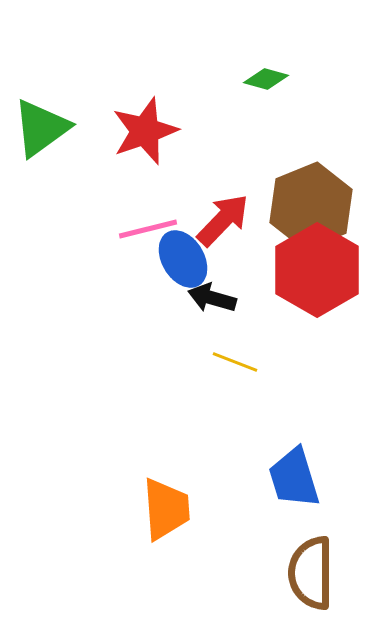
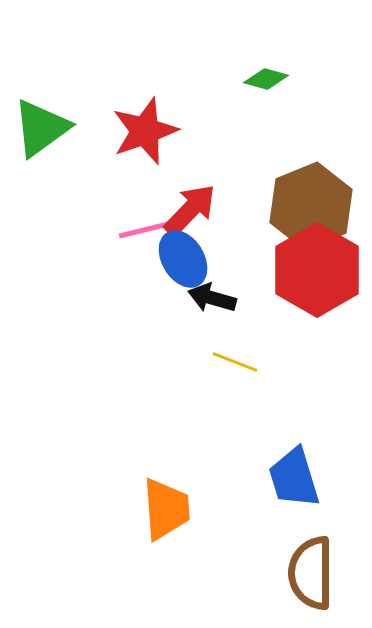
red arrow: moved 33 px left, 10 px up
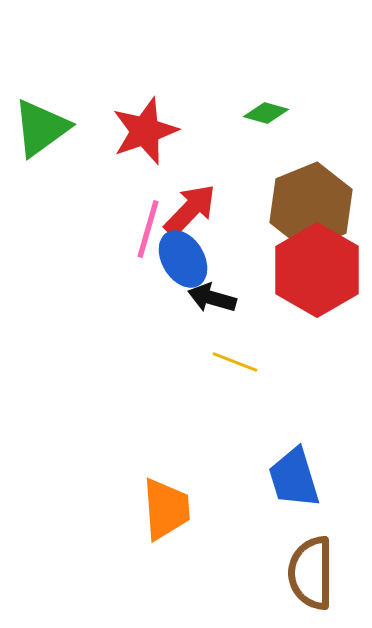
green diamond: moved 34 px down
pink line: rotated 60 degrees counterclockwise
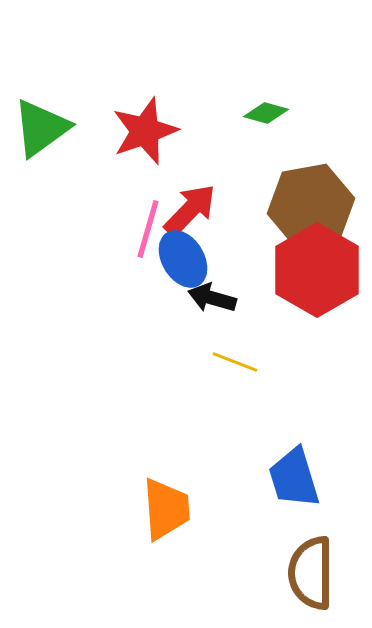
brown hexagon: rotated 12 degrees clockwise
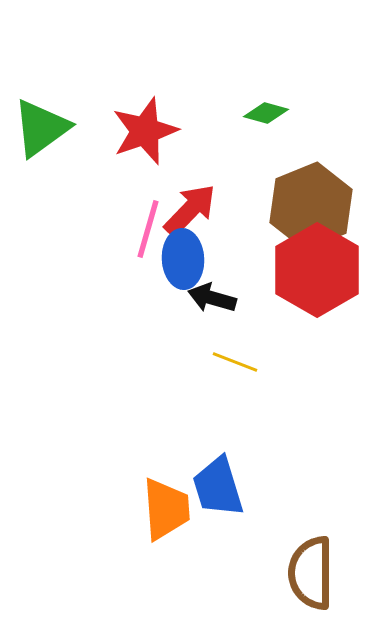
brown hexagon: rotated 12 degrees counterclockwise
blue ellipse: rotated 28 degrees clockwise
blue trapezoid: moved 76 px left, 9 px down
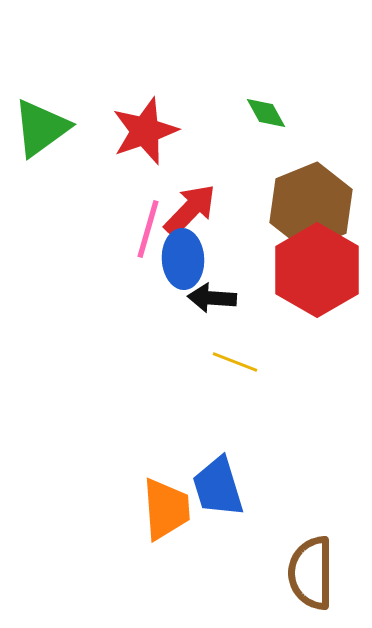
green diamond: rotated 45 degrees clockwise
black arrow: rotated 12 degrees counterclockwise
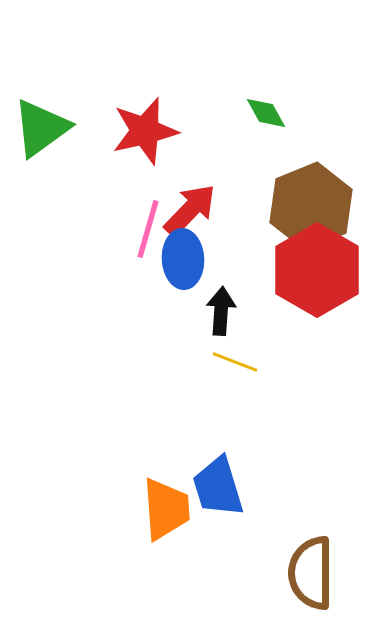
red star: rotated 6 degrees clockwise
black arrow: moved 9 px right, 13 px down; rotated 90 degrees clockwise
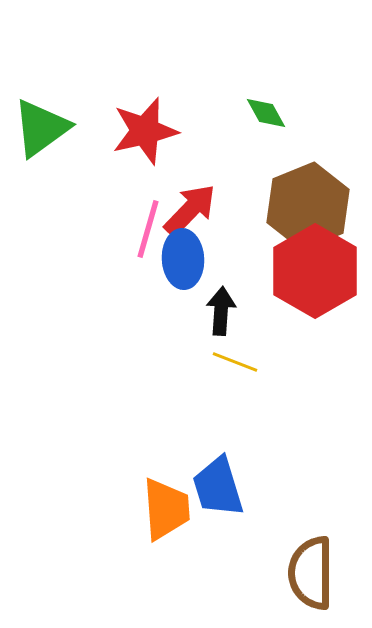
brown hexagon: moved 3 px left
red hexagon: moved 2 px left, 1 px down
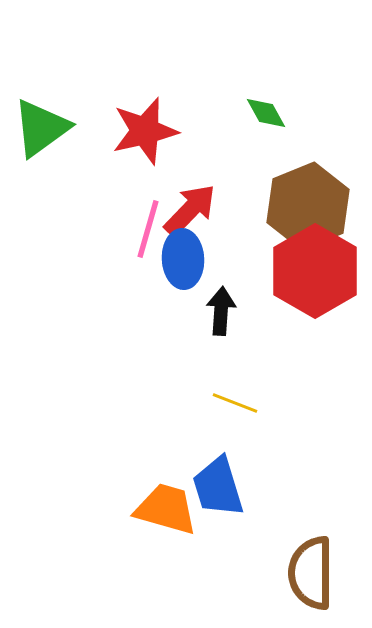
yellow line: moved 41 px down
orange trapezoid: rotated 70 degrees counterclockwise
